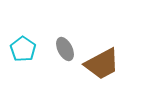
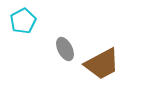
cyan pentagon: moved 28 px up; rotated 10 degrees clockwise
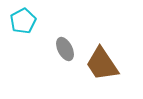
brown trapezoid: rotated 84 degrees clockwise
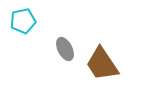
cyan pentagon: rotated 15 degrees clockwise
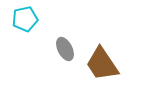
cyan pentagon: moved 2 px right, 2 px up
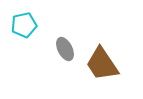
cyan pentagon: moved 1 px left, 6 px down
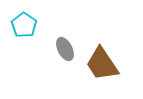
cyan pentagon: rotated 25 degrees counterclockwise
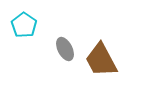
brown trapezoid: moved 1 px left, 4 px up; rotated 6 degrees clockwise
